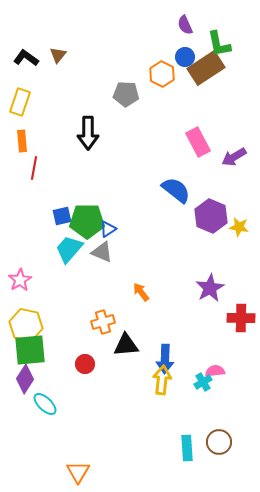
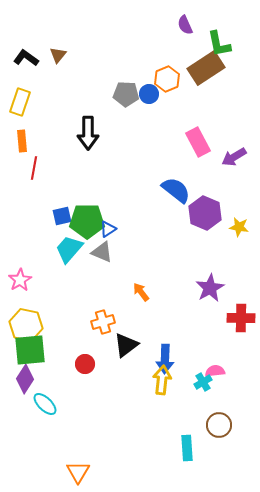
blue circle: moved 36 px left, 37 px down
orange hexagon: moved 5 px right, 5 px down; rotated 10 degrees clockwise
purple hexagon: moved 6 px left, 3 px up
black triangle: rotated 32 degrees counterclockwise
brown circle: moved 17 px up
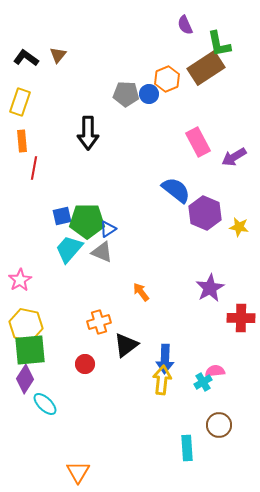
orange cross: moved 4 px left
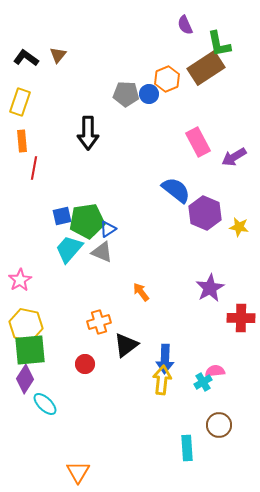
green pentagon: rotated 8 degrees counterclockwise
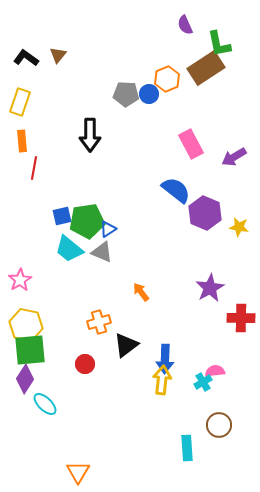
black arrow: moved 2 px right, 2 px down
pink rectangle: moved 7 px left, 2 px down
cyan trapezoid: rotated 92 degrees counterclockwise
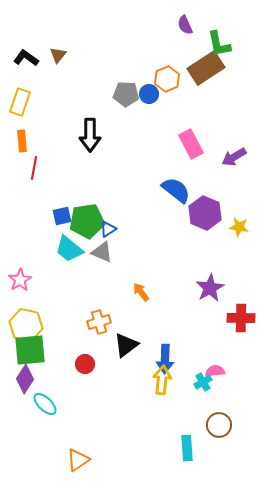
orange triangle: moved 12 px up; rotated 25 degrees clockwise
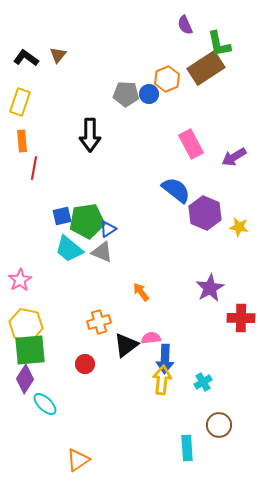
pink semicircle: moved 64 px left, 33 px up
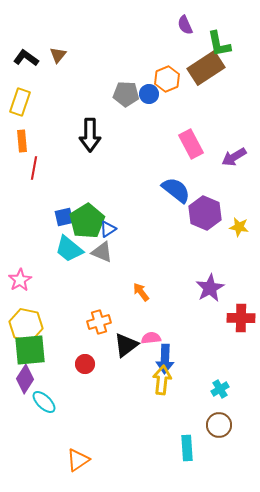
blue square: moved 2 px right, 1 px down
green pentagon: rotated 24 degrees counterclockwise
cyan cross: moved 17 px right, 7 px down
cyan ellipse: moved 1 px left, 2 px up
